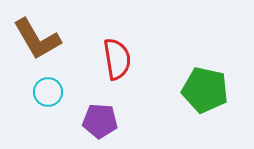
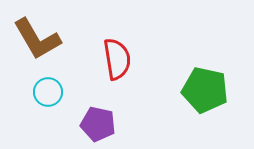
purple pentagon: moved 2 px left, 3 px down; rotated 8 degrees clockwise
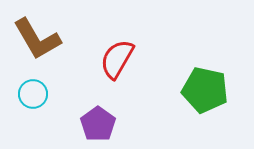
red semicircle: rotated 141 degrees counterclockwise
cyan circle: moved 15 px left, 2 px down
purple pentagon: rotated 24 degrees clockwise
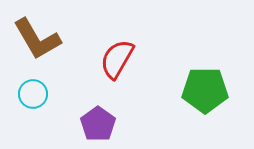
green pentagon: rotated 12 degrees counterclockwise
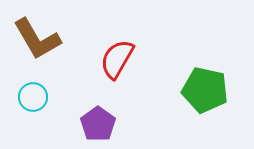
green pentagon: rotated 12 degrees clockwise
cyan circle: moved 3 px down
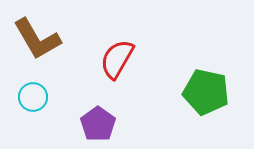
green pentagon: moved 1 px right, 2 px down
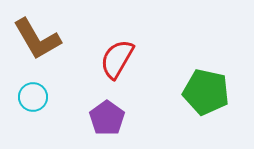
purple pentagon: moved 9 px right, 6 px up
